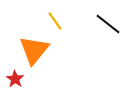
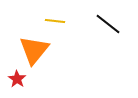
yellow line: rotated 48 degrees counterclockwise
red star: moved 2 px right
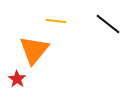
yellow line: moved 1 px right
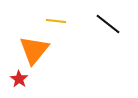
red star: moved 2 px right
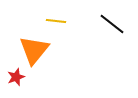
black line: moved 4 px right
red star: moved 3 px left, 2 px up; rotated 18 degrees clockwise
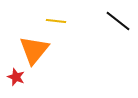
black line: moved 6 px right, 3 px up
red star: rotated 30 degrees counterclockwise
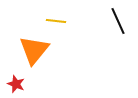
black line: rotated 28 degrees clockwise
red star: moved 7 px down
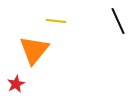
red star: rotated 24 degrees clockwise
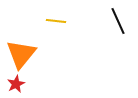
orange triangle: moved 13 px left, 4 px down
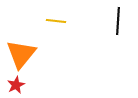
black line: rotated 28 degrees clockwise
red star: moved 1 px down
